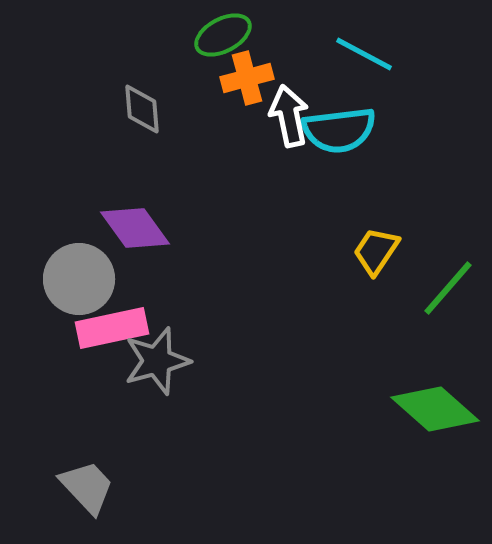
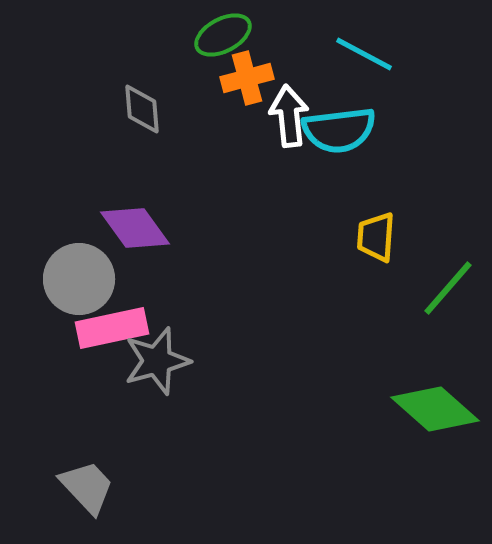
white arrow: rotated 6 degrees clockwise
yellow trapezoid: moved 14 px up; rotated 30 degrees counterclockwise
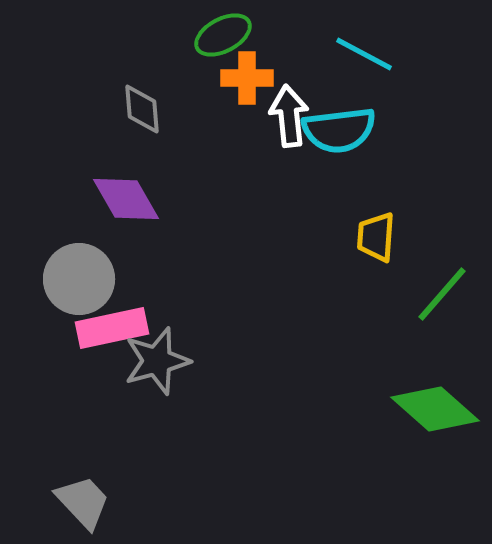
orange cross: rotated 15 degrees clockwise
purple diamond: moved 9 px left, 29 px up; rotated 6 degrees clockwise
green line: moved 6 px left, 6 px down
gray trapezoid: moved 4 px left, 15 px down
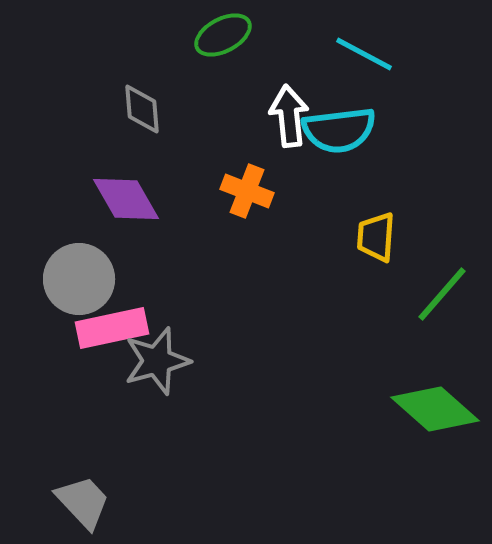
orange cross: moved 113 px down; rotated 21 degrees clockwise
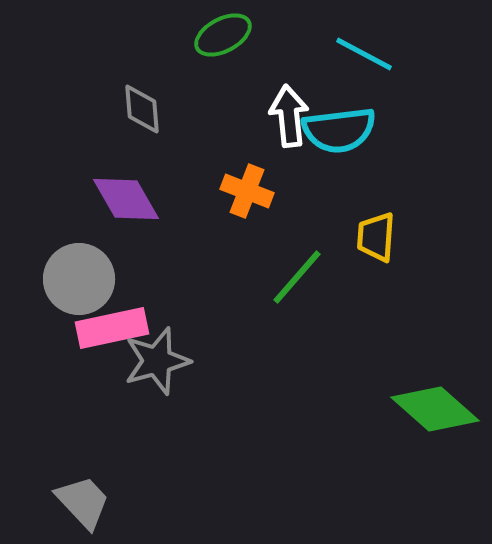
green line: moved 145 px left, 17 px up
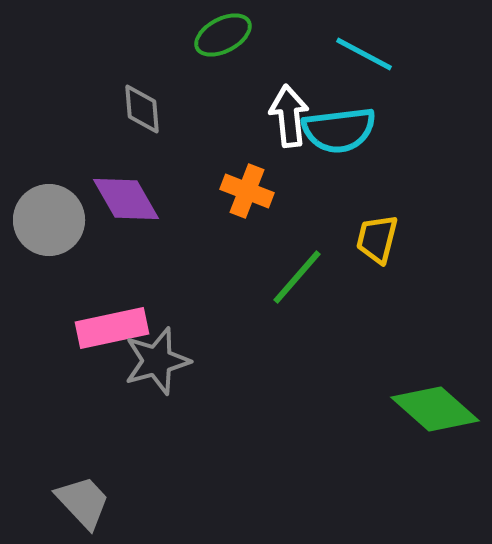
yellow trapezoid: moved 1 px right, 2 px down; rotated 10 degrees clockwise
gray circle: moved 30 px left, 59 px up
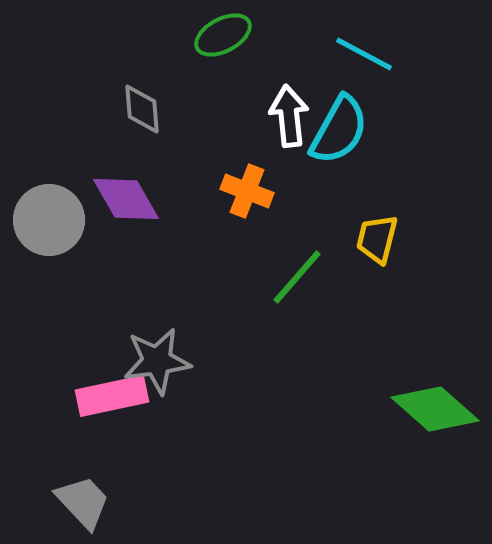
cyan semicircle: rotated 54 degrees counterclockwise
pink rectangle: moved 68 px down
gray star: rotated 8 degrees clockwise
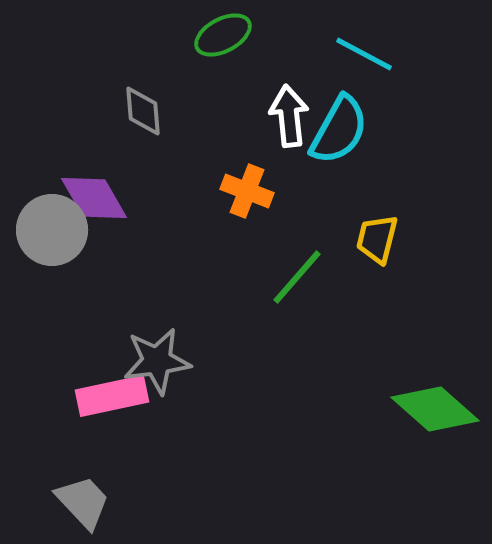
gray diamond: moved 1 px right, 2 px down
purple diamond: moved 32 px left, 1 px up
gray circle: moved 3 px right, 10 px down
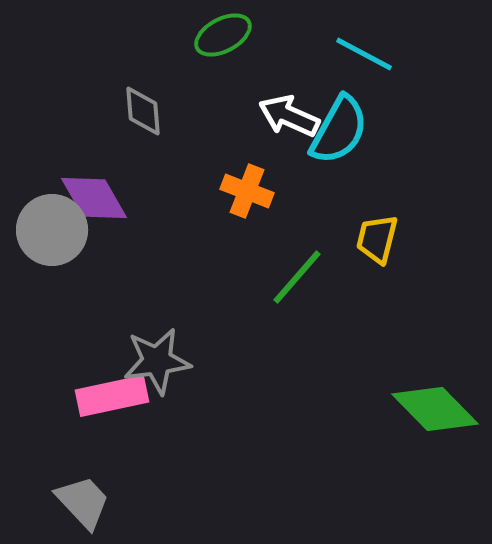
white arrow: rotated 60 degrees counterclockwise
green diamond: rotated 4 degrees clockwise
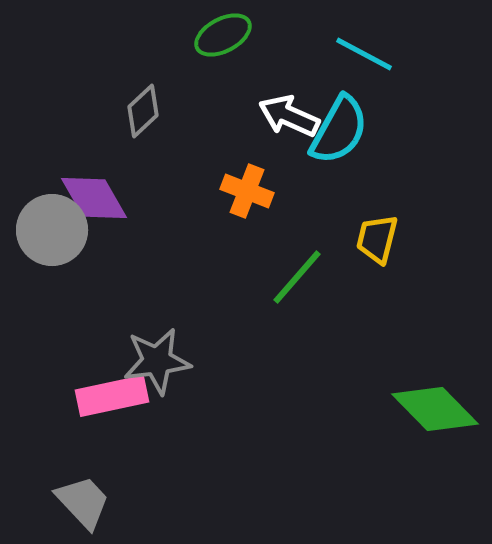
gray diamond: rotated 52 degrees clockwise
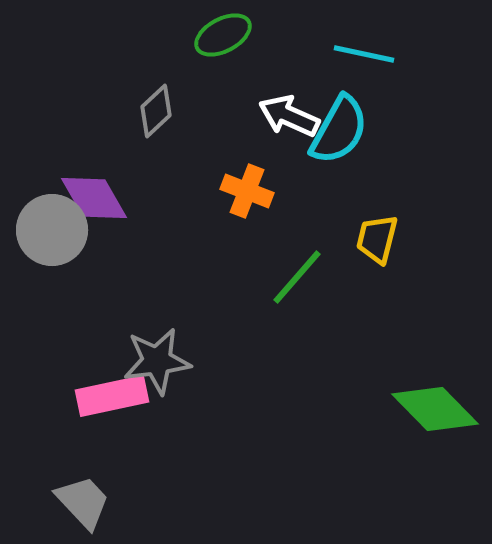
cyan line: rotated 16 degrees counterclockwise
gray diamond: moved 13 px right
